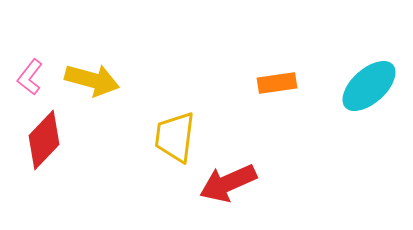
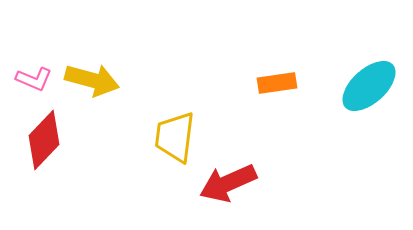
pink L-shape: moved 4 px right, 2 px down; rotated 105 degrees counterclockwise
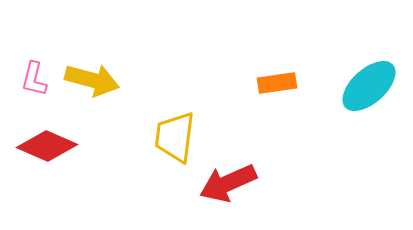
pink L-shape: rotated 81 degrees clockwise
red diamond: moved 3 px right, 6 px down; rotated 70 degrees clockwise
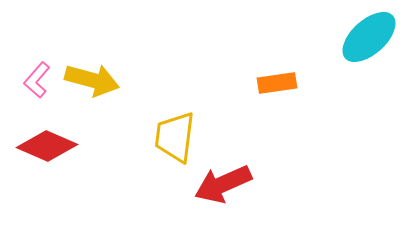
pink L-shape: moved 3 px right, 1 px down; rotated 27 degrees clockwise
cyan ellipse: moved 49 px up
red arrow: moved 5 px left, 1 px down
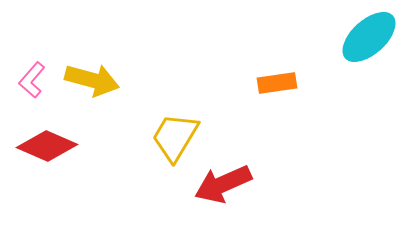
pink L-shape: moved 5 px left
yellow trapezoid: rotated 24 degrees clockwise
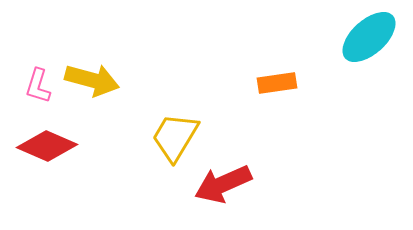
pink L-shape: moved 6 px right, 6 px down; rotated 24 degrees counterclockwise
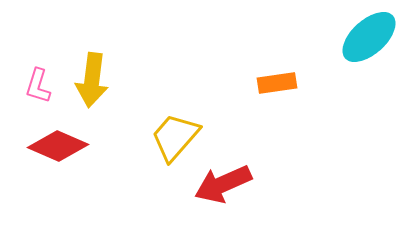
yellow arrow: rotated 82 degrees clockwise
yellow trapezoid: rotated 10 degrees clockwise
red diamond: moved 11 px right
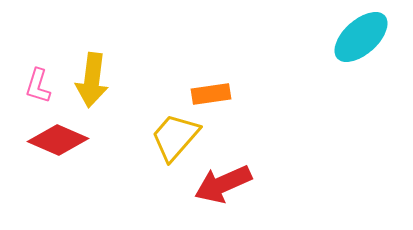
cyan ellipse: moved 8 px left
orange rectangle: moved 66 px left, 11 px down
red diamond: moved 6 px up
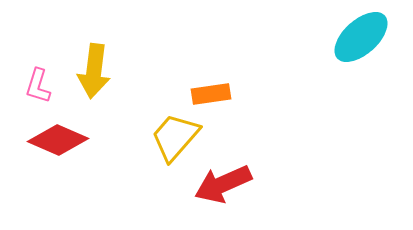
yellow arrow: moved 2 px right, 9 px up
